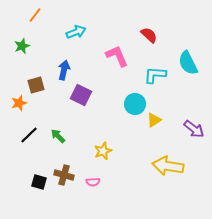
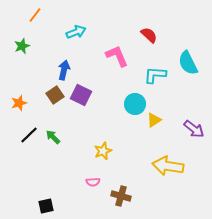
brown square: moved 19 px right, 10 px down; rotated 18 degrees counterclockwise
green arrow: moved 5 px left, 1 px down
brown cross: moved 57 px right, 21 px down
black square: moved 7 px right, 24 px down; rotated 28 degrees counterclockwise
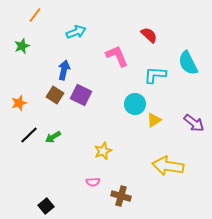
brown square: rotated 24 degrees counterclockwise
purple arrow: moved 6 px up
green arrow: rotated 77 degrees counterclockwise
black square: rotated 28 degrees counterclockwise
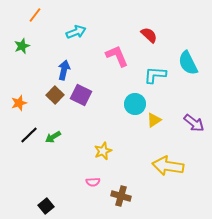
brown square: rotated 12 degrees clockwise
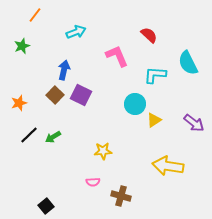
yellow star: rotated 18 degrees clockwise
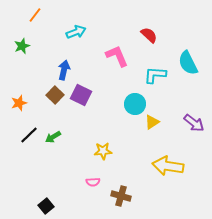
yellow triangle: moved 2 px left, 2 px down
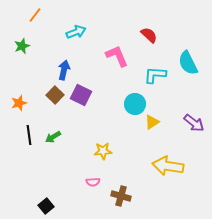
black line: rotated 54 degrees counterclockwise
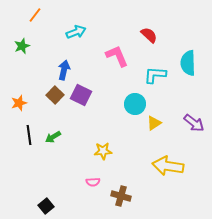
cyan semicircle: rotated 25 degrees clockwise
yellow triangle: moved 2 px right, 1 px down
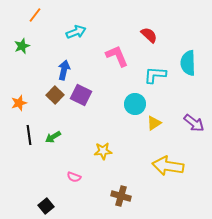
pink semicircle: moved 19 px left, 5 px up; rotated 24 degrees clockwise
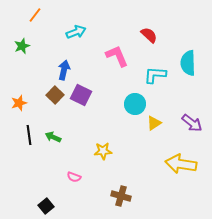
purple arrow: moved 2 px left
green arrow: rotated 56 degrees clockwise
yellow arrow: moved 13 px right, 2 px up
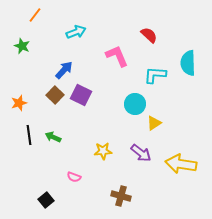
green star: rotated 28 degrees counterclockwise
blue arrow: rotated 30 degrees clockwise
purple arrow: moved 51 px left, 30 px down
black square: moved 6 px up
